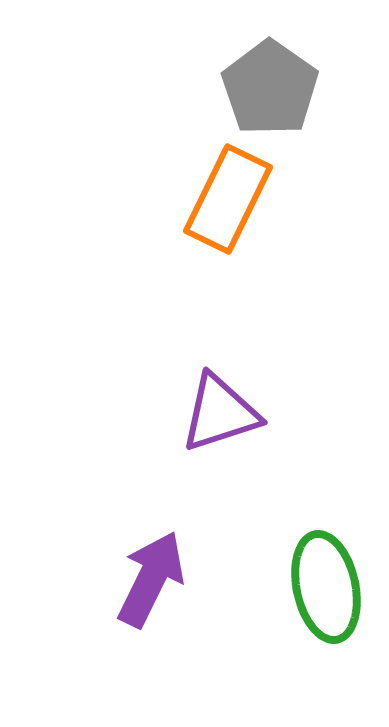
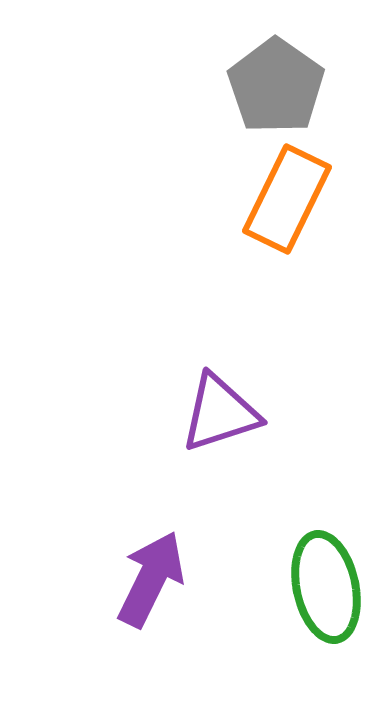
gray pentagon: moved 6 px right, 2 px up
orange rectangle: moved 59 px right
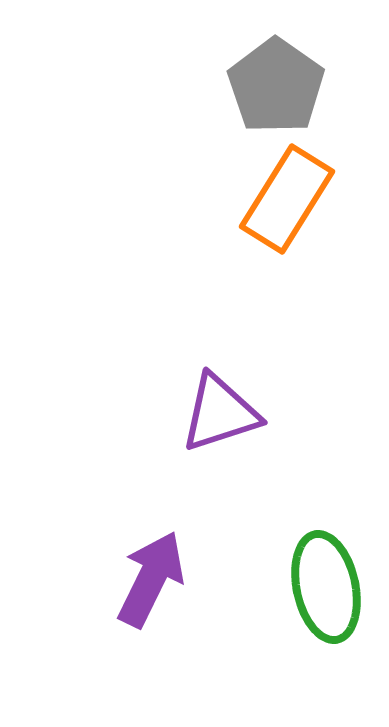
orange rectangle: rotated 6 degrees clockwise
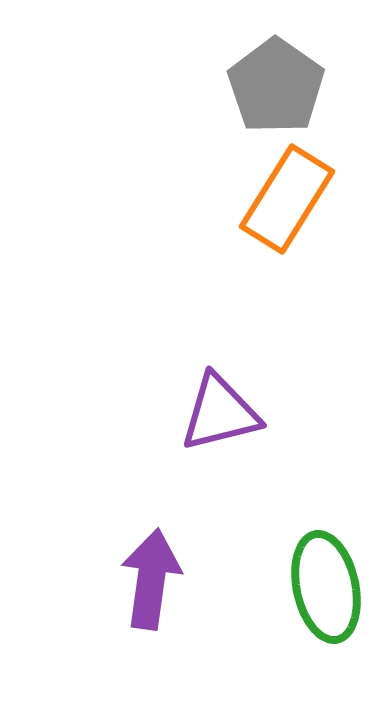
purple triangle: rotated 4 degrees clockwise
purple arrow: rotated 18 degrees counterclockwise
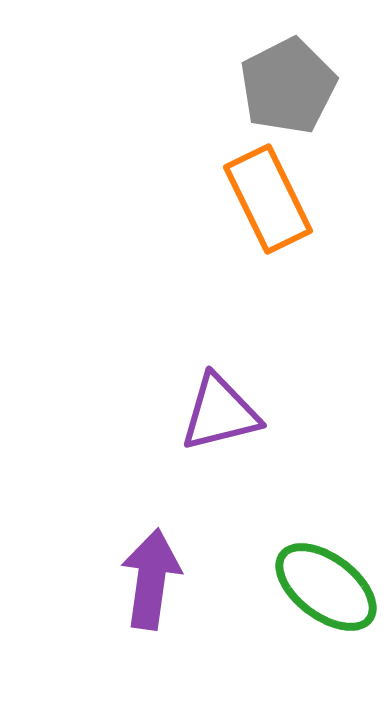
gray pentagon: moved 12 px right; rotated 10 degrees clockwise
orange rectangle: moved 19 px left; rotated 58 degrees counterclockwise
green ellipse: rotated 41 degrees counterclockwise
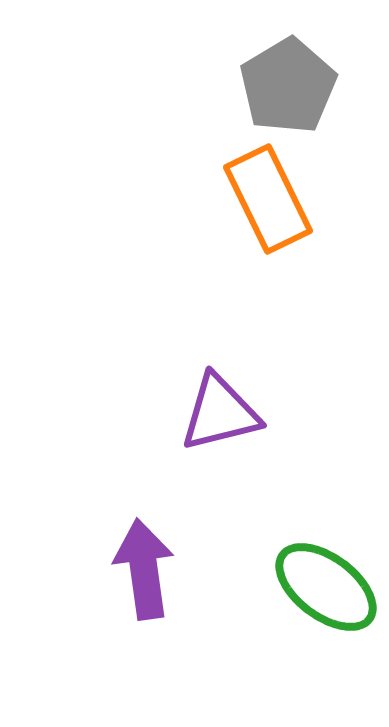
gray pentagon: rotated 4 degrees counterclockwise
purple arrow: moved 7 px left, 10 px up; rotated 16 degrees counterclockwise
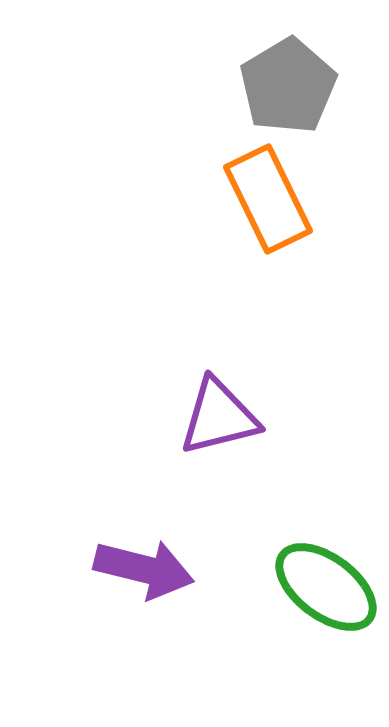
purple triangle: moved 1 px left, 4 px down
purple arrow: rotated 112 degrees clockwise
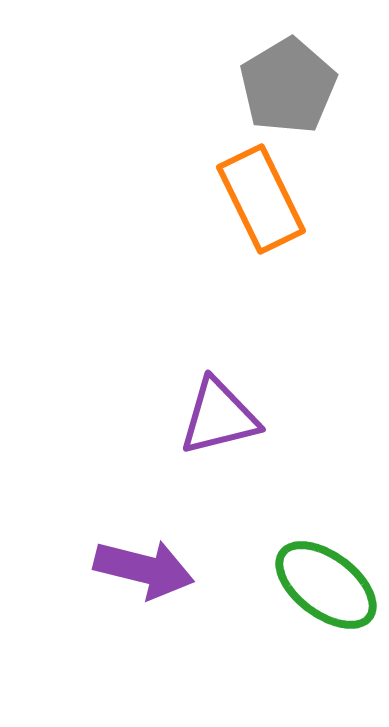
orange rectangle: moved 7 px left
green ellipse: moved 2 px up
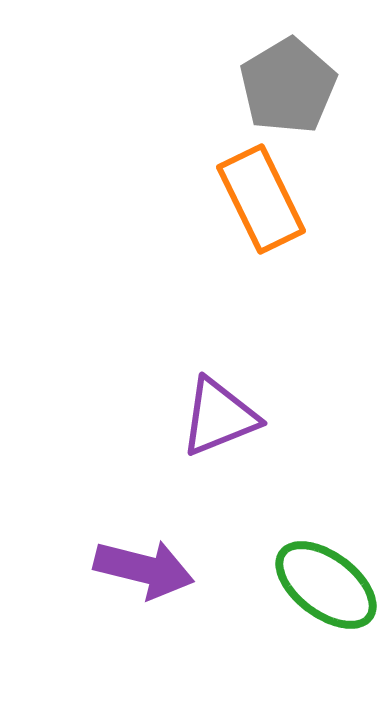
purple triangle: rotated 8 degrees counterclockwise
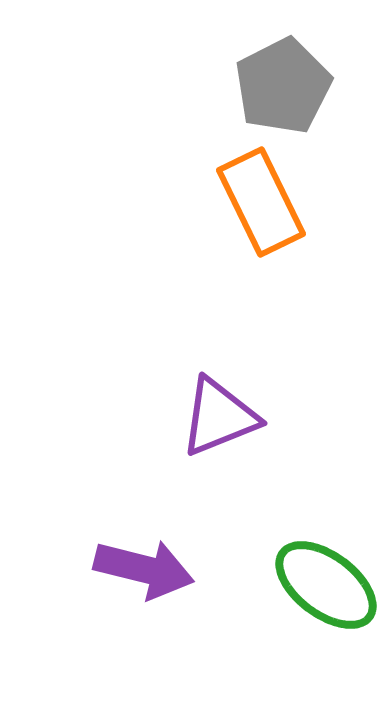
gray pentagon: moved 5 px left; rotated 4 degrees clockwise
orange rectangle: moved 3 px down
